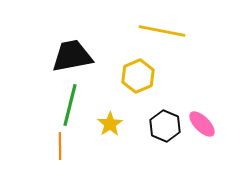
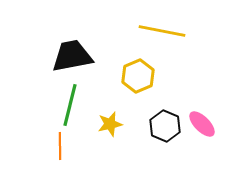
yellow star: rotated 20 degrees clockwise
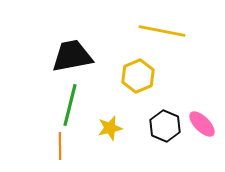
yellow star: moved 4 px down
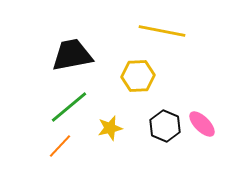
black trapezoid: moved 1 px up
yellow hexagon: rotated 20 degrees clockwise
green line: moved 1 px left, 2 px down; rotated 36 degrees clockwise
orange line: rotated 44 degrees clockwise
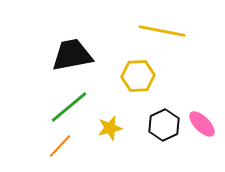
black hexagon: moved 1 px left, 1 px up; rotated 12 degrees clockwise
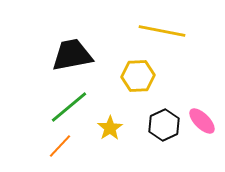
pink ellipse: moved 3 px up
yellow star: rotated 20 degrees counterclockwise
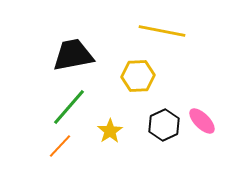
black trapezoid: moved 1 px right
green line: rotated 9 degrees counterclockwise
yellow star: moved 3 px down
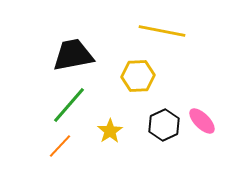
green line: moved 2 px up
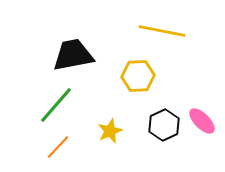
green line: moved 13 px left
yellow star: rotated 10 degrees clockwise
orange line: moved 2 px left, 1 px down
